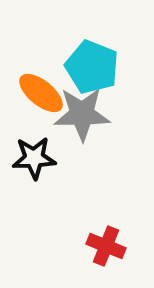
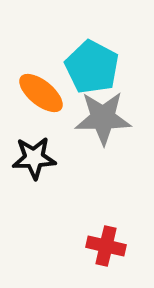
cyan pentagon: rotated 6 degrees clockwise
gray star: moved 21 px right, 4 px down
red cross: rotated 9 degrees counterclockwise
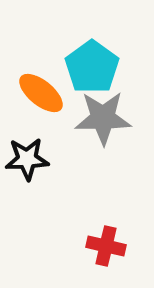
cyan pentagon: rotated 8 degrees clockwise
black star: moved 7 px left, 1 px down
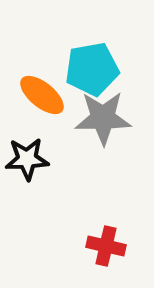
cyan pentagon: moved 2 px down; rotated 26 degrees clockwise
orange ellipse: moved 1 px right, 2 px down
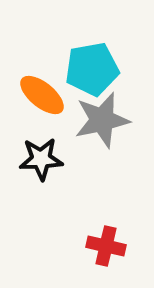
gray star: moved 1 px left, 2 px down; rotated 12 degrees counterclockwise
black star: moved 14 px right
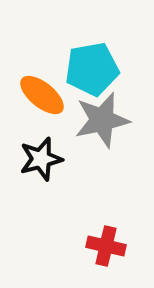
black star: rotated 12 degrees counterclockwise
